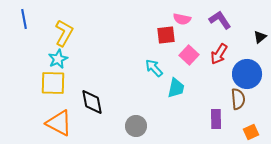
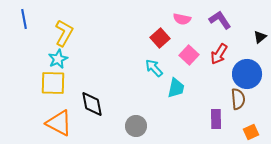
red square: moved 6 px left, 3 px down; rotated 36 degrees counterclockwise
black diamond: moved 2 px down
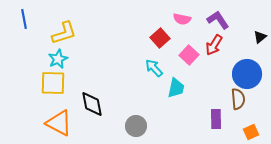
purple L-shape: moved 2 px left
yellow L-shape: rotated 44 degrees clockwise
red arrow: moved 5 px left, 9 px up
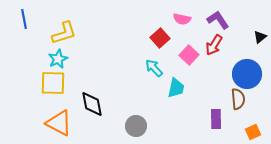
orange square: moved 2 px right
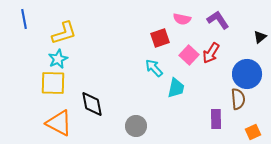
red square: rotated 24 degrees clockwise
red arrow: moved 3 px left, 8 px down
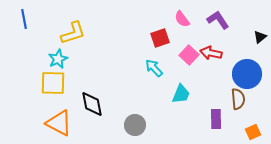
pink semicircle: rotated 42 degrees clockwise
yellow L-shape: moved 9 px right
red arrow: rotated 70 degrees clockwise
cyan trapezoid: moved 5 px right, 6 px down; rotated 10 degrees clockwise
gray circle: moved 1 px left, 1 px up
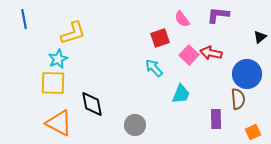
purple L-shape: moved 5 px up; rotated 50 degrees counterclockwise
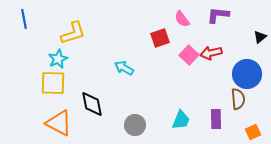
red arrow: rotated 25 degrees counterclockwise
cyan arrow: moved 30 px left; rotated 18 degrees counterclockwise
cyan trapezoid: moved 26 px down
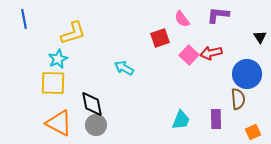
black triangle: rotated 24 degrees counterclockwise
gray circle: moved 39 px left
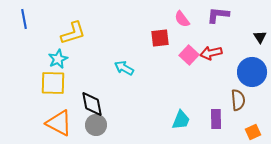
red square: rotated 12 degrees clockwise
blue circle: moved 5 px right, 2 px up
brown semicircle: moved 1 px down
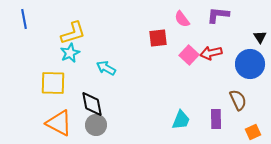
red square: moved 2 px left
cyan star: moved 12 px right, 6 px up
cyan arrow: moved 18 px left
blue circle: moved 2 px left, 8 px up
brown semicircle: rotated 20 degrees counterclockwise
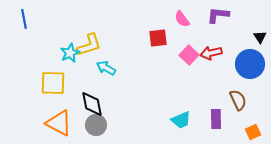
yellow L-shape: moved 16 px right, 12 px down
cyan trapezoid: rotated 45 degrees clockwise
